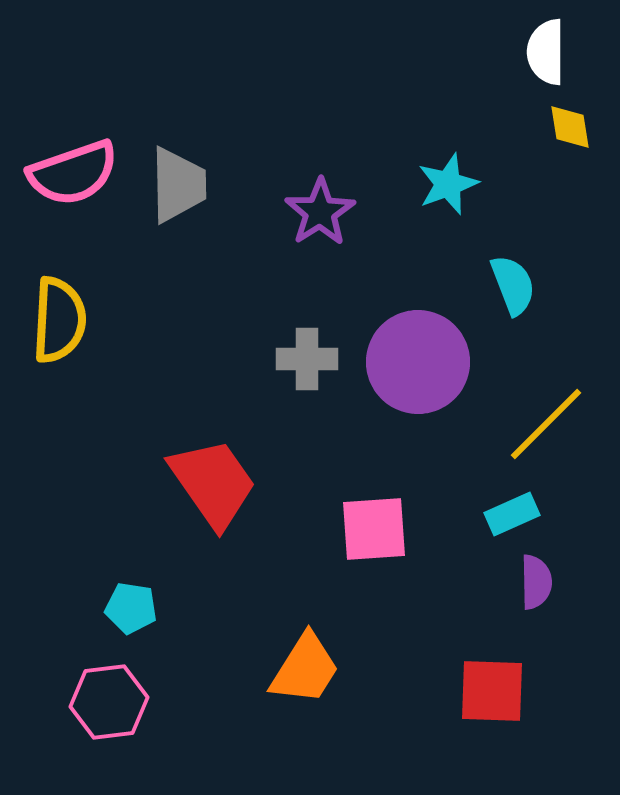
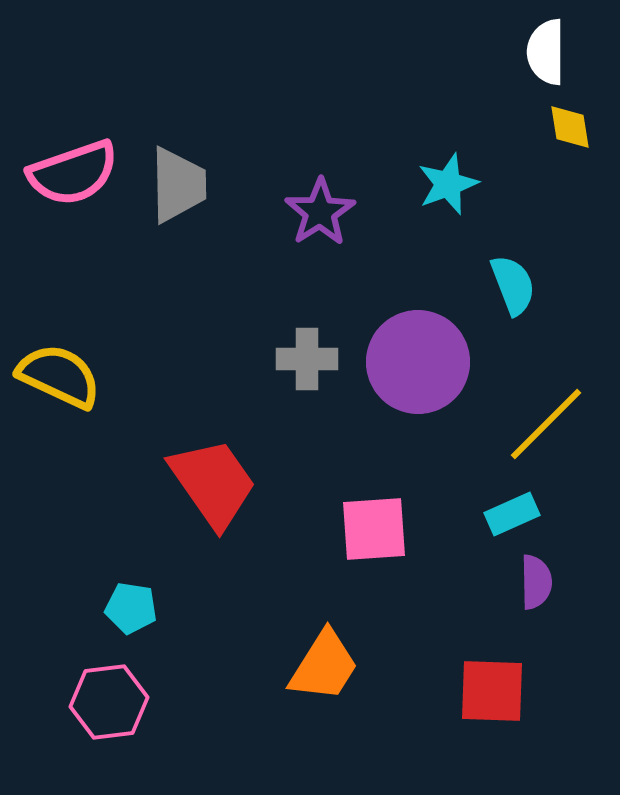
yellow semicircle: moved 56 px down; rotated 68 degrees counterclockwise
orange trapezoid: moved 19 px right, 3 px up
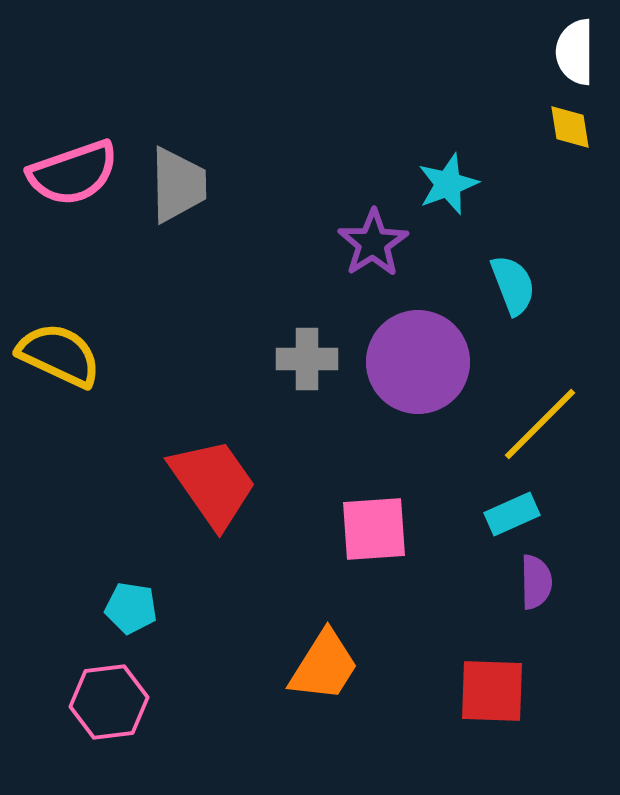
white semicircle: moved 29 px right
purple star: moved 53 px right, 31 px down
yellow semicircle: moved 21 px up
yellow line: moved 6 px left
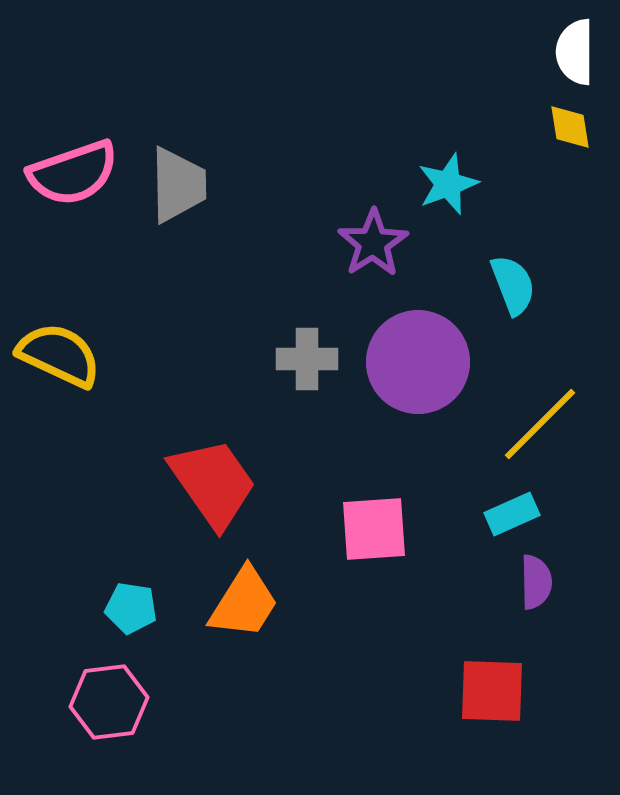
orange trapezoid: moved 80 px left, 63 px up
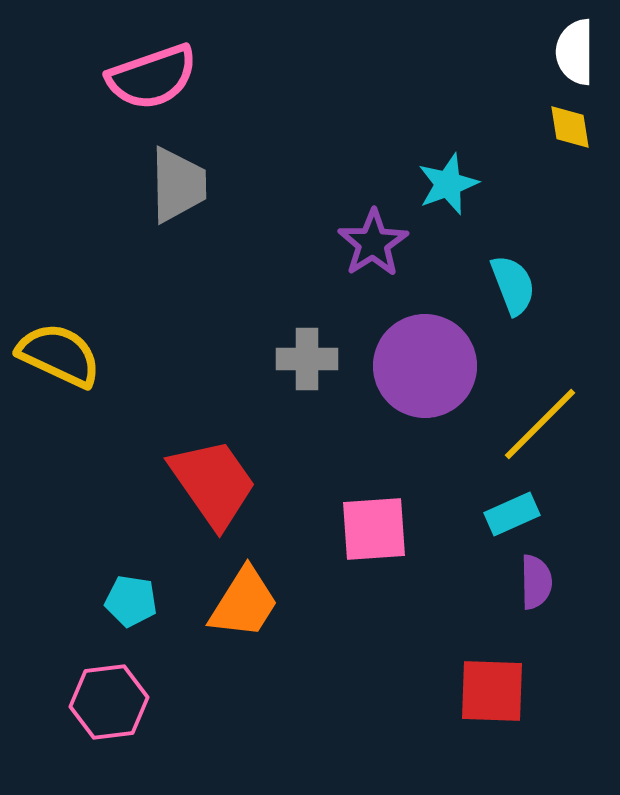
pink semicircle: moved 79 px right, 96 px up
purple circle: moved 7 px right, 4 px down
cyan pentagon: moved 7 px up
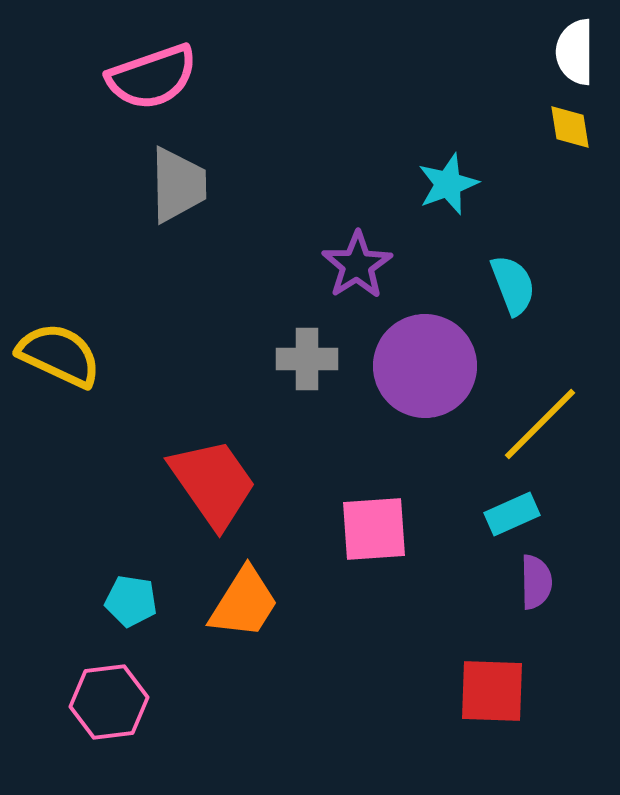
purple star: moved 16 px left, 22 px down
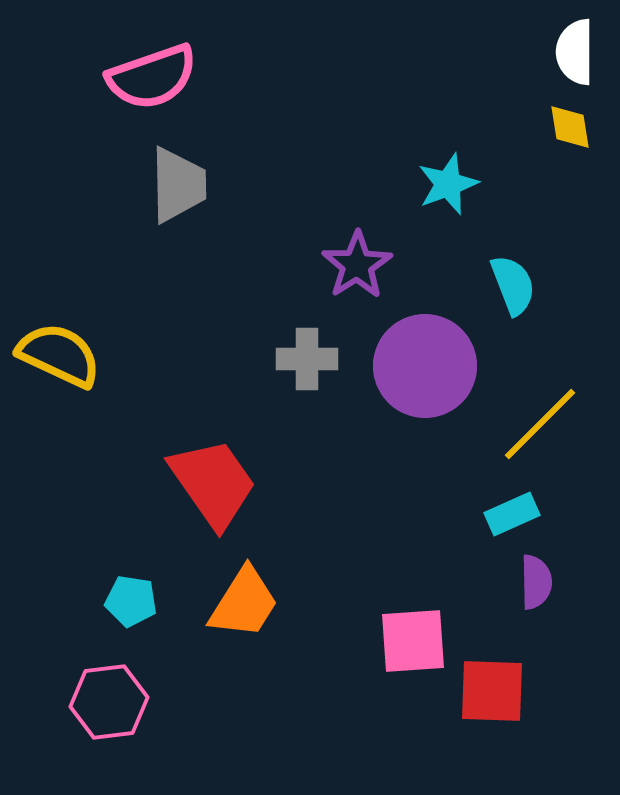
pink square: moved 39 px right, 112 px down
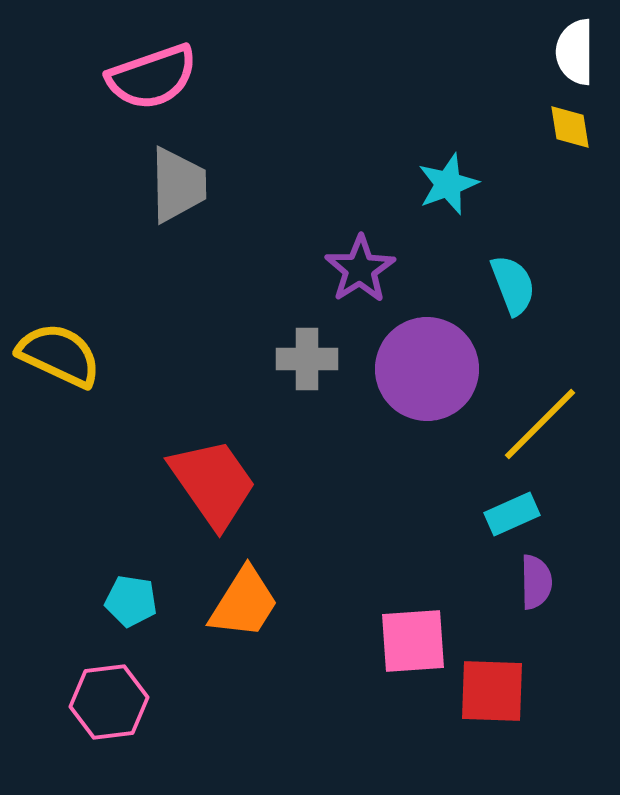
purple star: moved 3 px right, 4 px down
purple circle: moved 2 px right, 3 px down
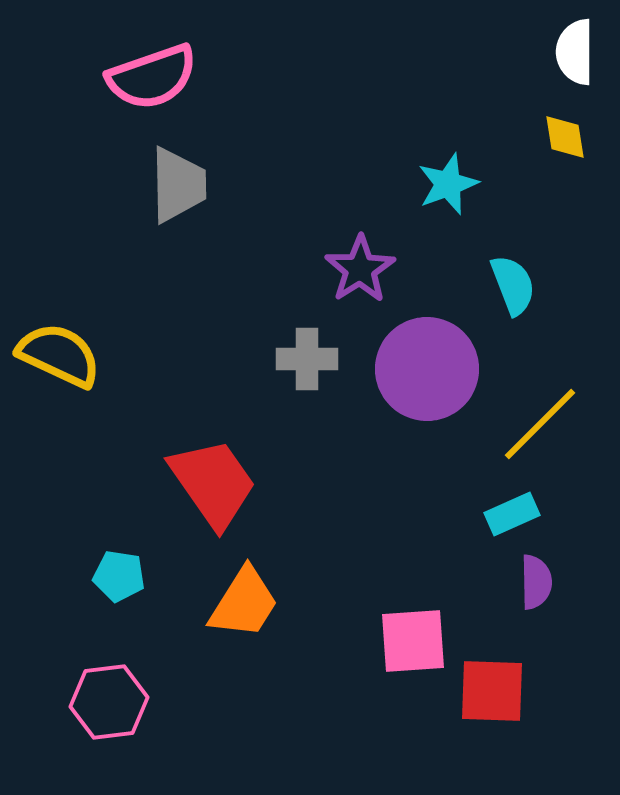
yellow diamond: moved 5 px left, 10 px down
cyan pentagon: moved 12 px left, 25 px up
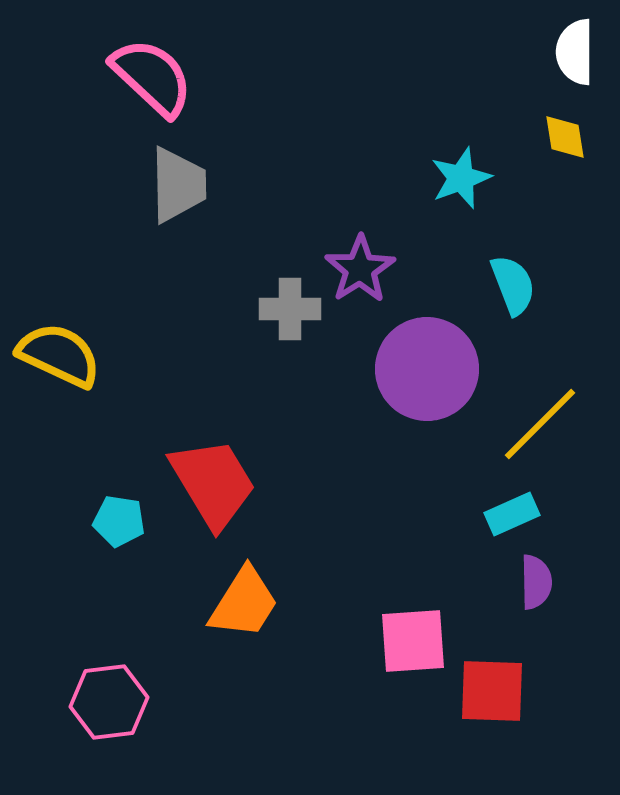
pink semicircle: rotated 118 degrees counterclockwise
cyan star: moved 13 px right, 6 px up
gray cross: moved 17 px left, 50 px up
red trapezoid: rotated 4 degrees clockwise
cyan pentagon: moved 55 px up
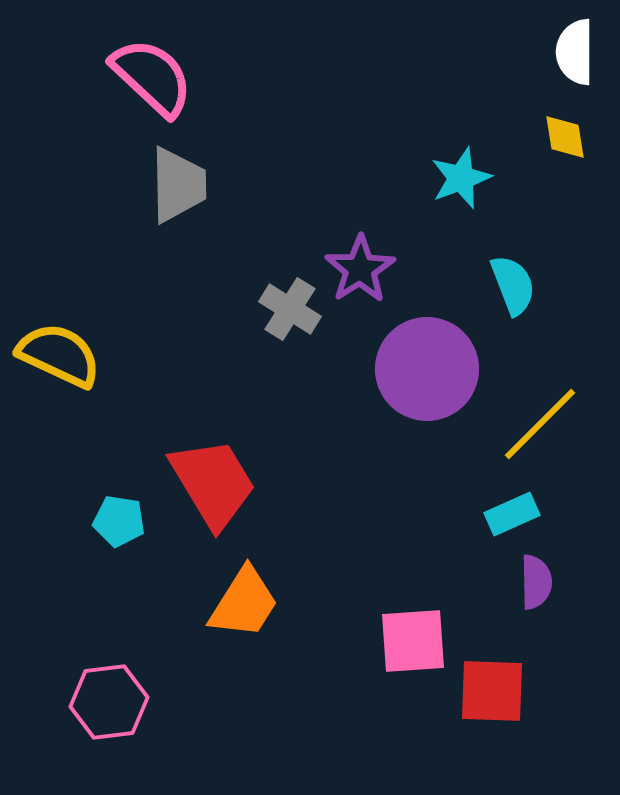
gray cross: rotated 32 degrees clockwise
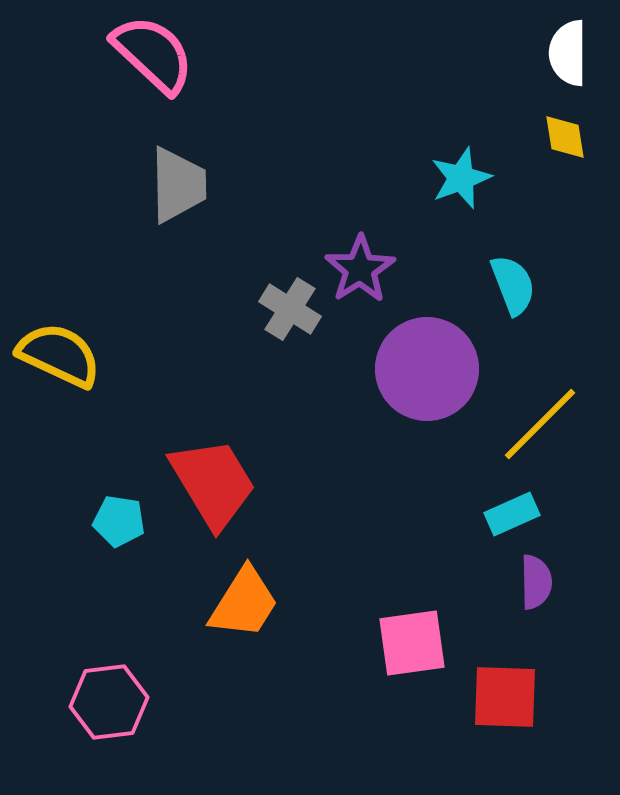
white semicircle: moved 7 px left, 1 px down
pink semicircle: moved 1 px right, 23 px up
pink square: moved 1 px left, 2 px down; rotated 4 degrees counterclockwise
red square: moved 13 px right, 6 px down
